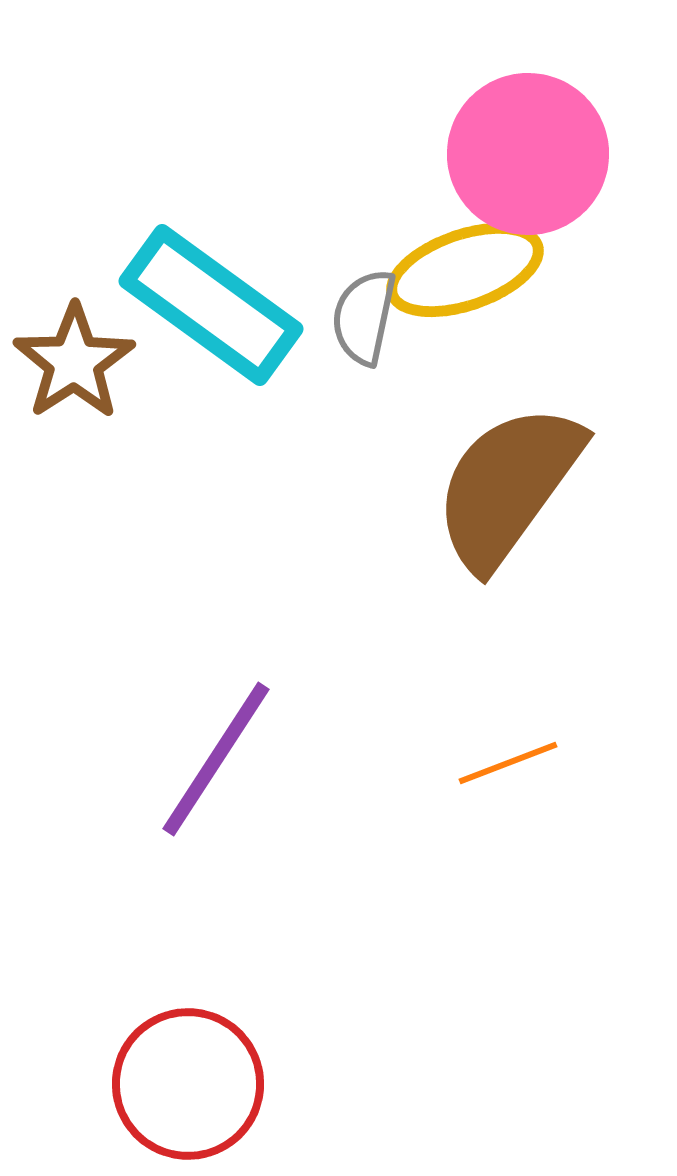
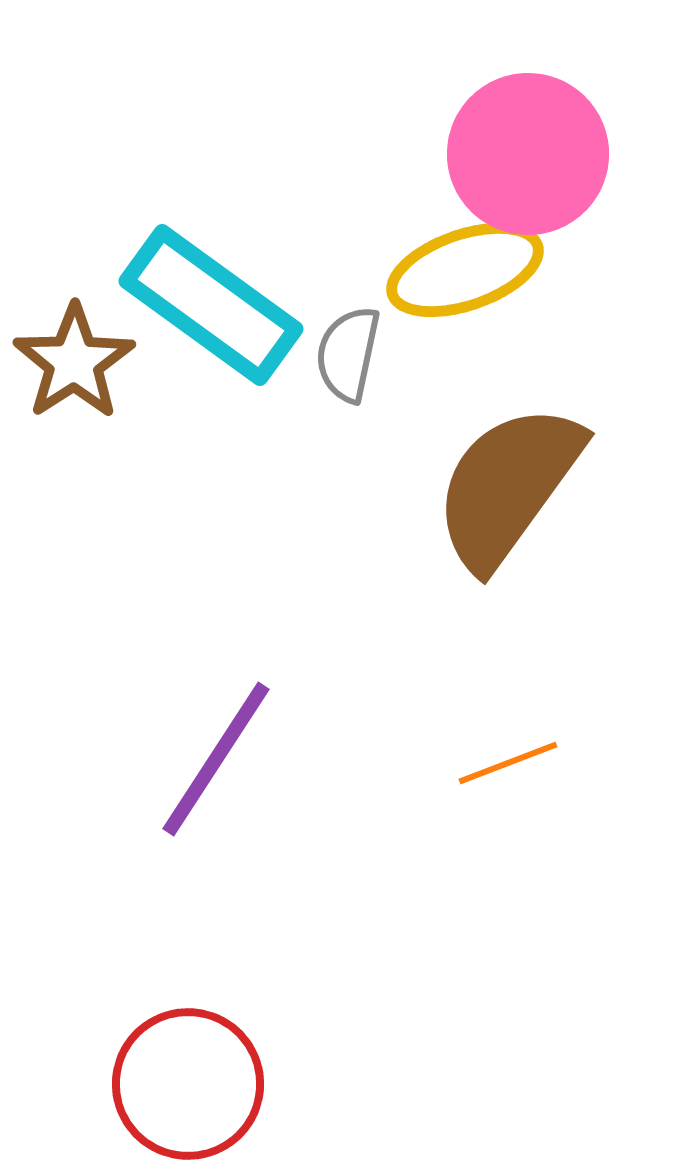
gray semicircle: moved 16 px left, 37 px down
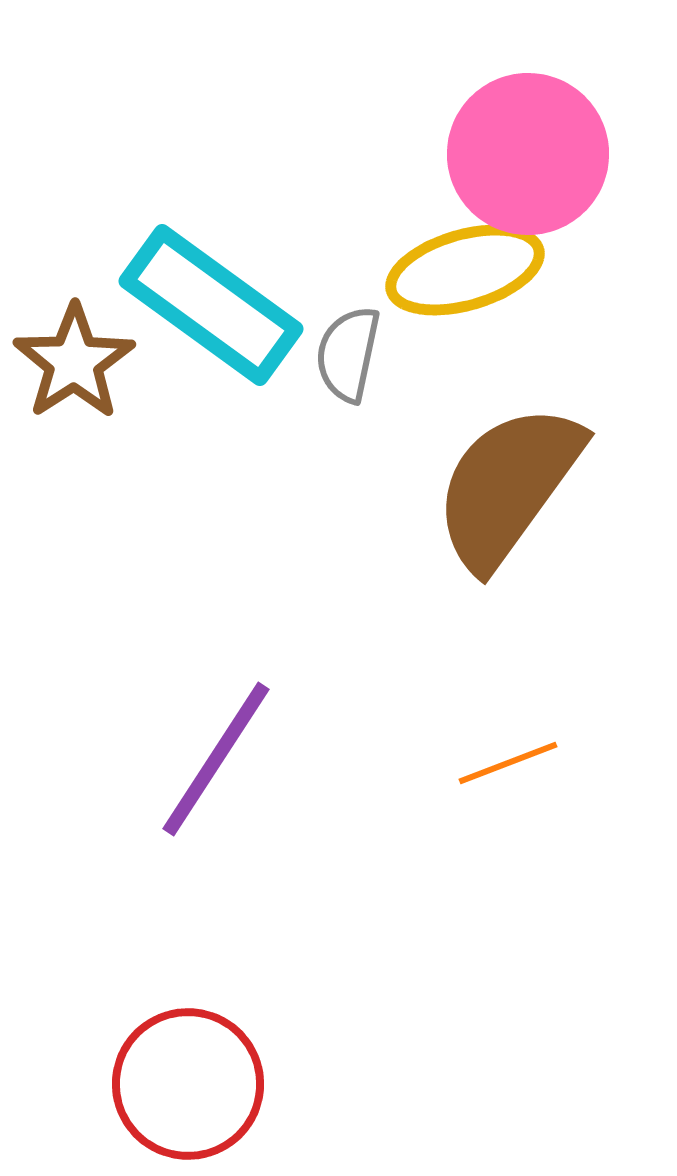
yellow ellipse: rotated 3 degrees clockwise
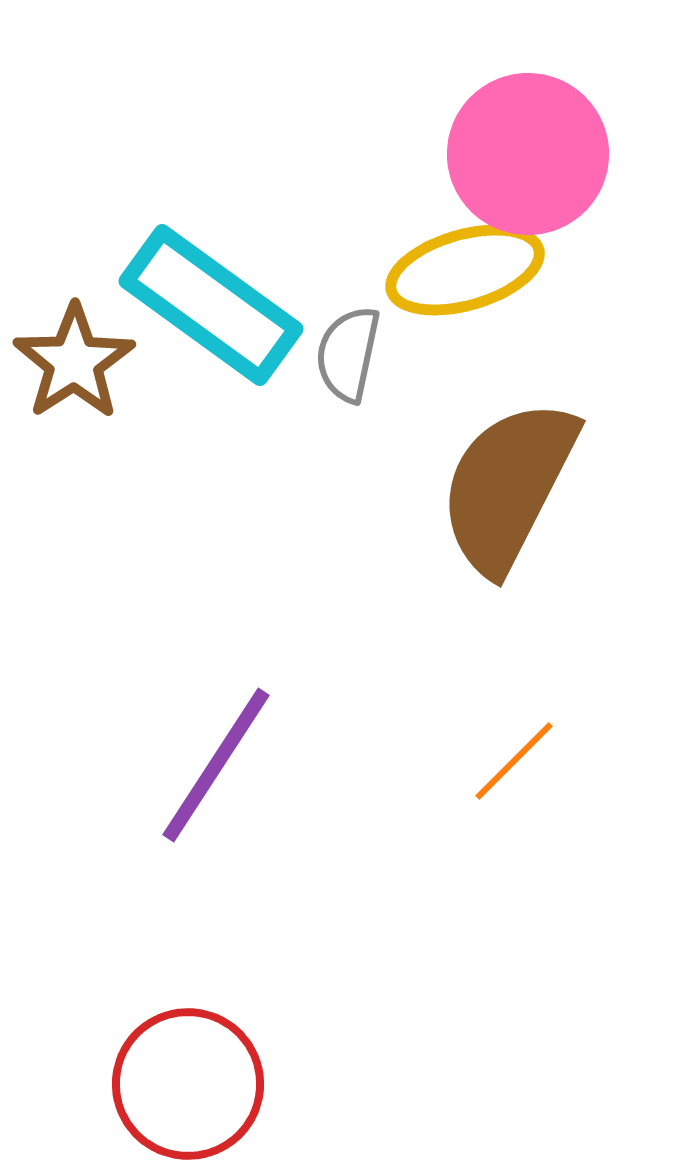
brown semicircle: rotated 9 degrees counterclockwise
purple line: moved 6 px down
orange line: moved 6 px right, 2 px up; rotated 24 degrees counterclockwise
